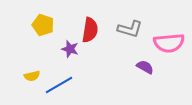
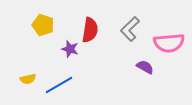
gray L-shape: rotated 120 degrees clockwise
yellow semicircle: moved 4 px left, 3 px down
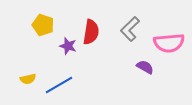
red semicircle: moved 1 px right, 2 px down
purple star: moved 2 px left, 3 px up
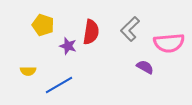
yellow semicircle: moved 8 px up; rotated 14 degrees clockwise
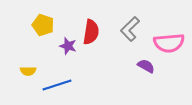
purple semicircle: moved 1 px right, 1 px up
blue line: moved 2 px left; rotated 12 degrees clockwise
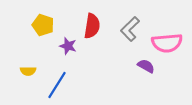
red semicircle: moved 1 px right, 6 px up
pink semicircle: moved 2 px left
blue line: rotated 40 degrees counterclockwise
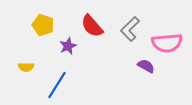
red semicircle: rotated 130 degrees clockwise
purple star: rotated 30 degrees clockwise
yellow semicircle: moved 2 px left, 4 px up
